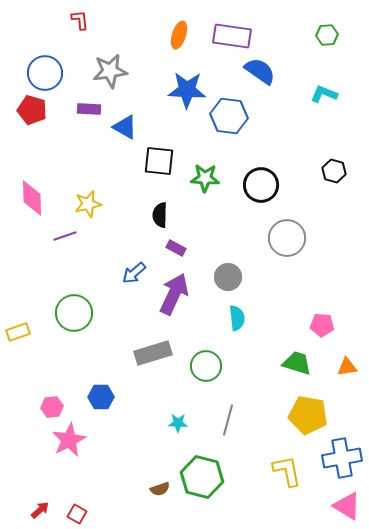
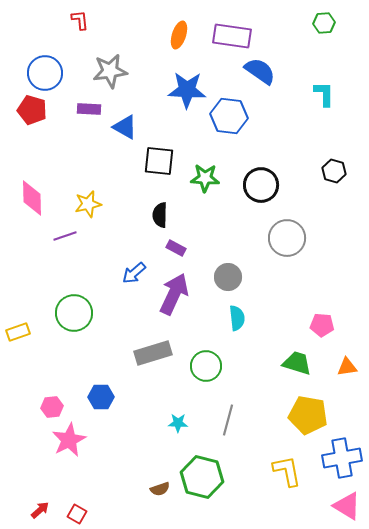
green hexagon at (327, 35): moved 3 px left, 12 px up
cyan L-shape at (324, 94): rotated 68 degrees clockwise
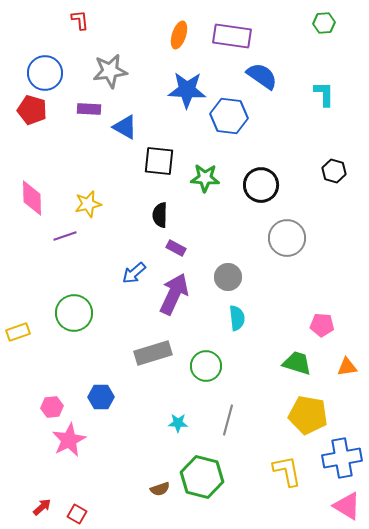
blue semicircle at (260, 71): moved 2 px right, 5 px down
red arrow at (40, 510): moved 2 px right, 3 px up
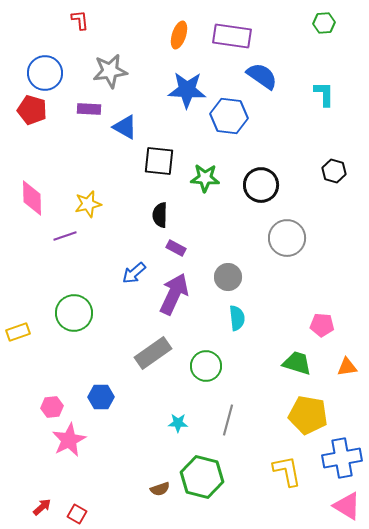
gray rectangle at (153, 353): rotated 18 degrees counterclockwise
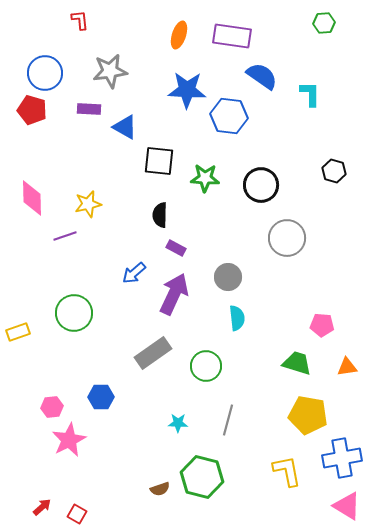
cyan L-shape at (324, 94): moved 14 px left
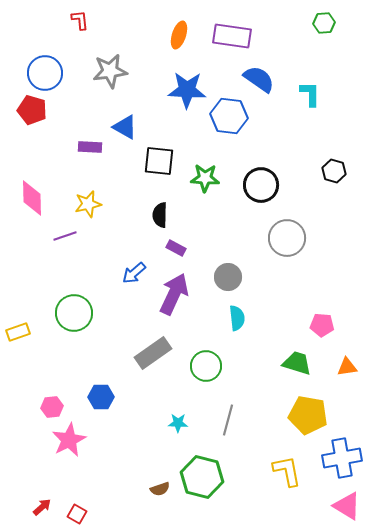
blue semicircle at (262, 76): moved 3 px left, 3 px down
purple rectangle at (89, 109): moved 1 px right, 38 px down
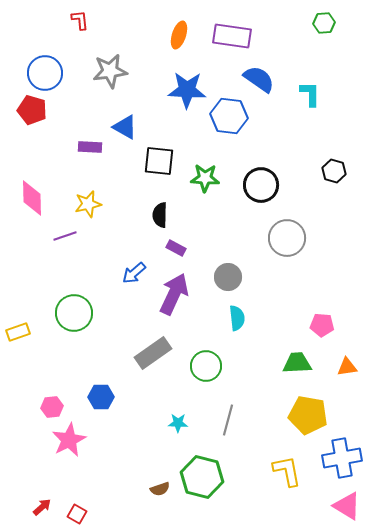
green trapezoid at (297, 363): rotated 20 degrees counterclockwise
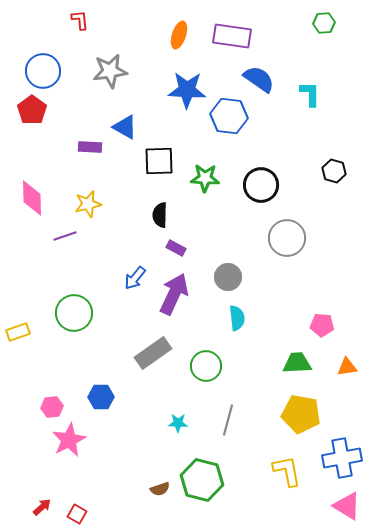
blue circle at (45, 73): moved 2 px left, 2 px up
red pentagon at (32, 110): rotated 20 degrees clockwise
black square at (159, 161): rotated 8 degrees counterclockwise
blue arrow at (134, 273): moved 1 px right, 5 px down; rotated 10 degrees counterclockwise
yellow pentagon at (308, 415): moved 7 px left, 1 px up
green hexagon at (202, 477): moved 3 px down
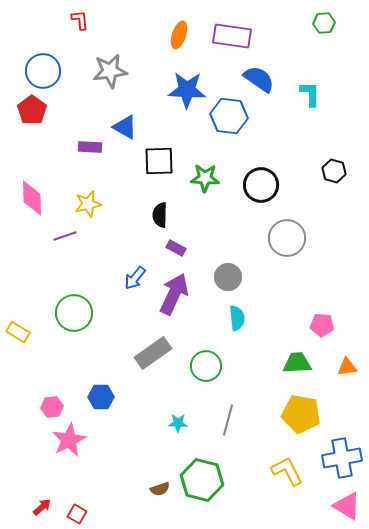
yellow rectangle at (18, 332): rotated 50 degrees clockwise
yellow L-shape at (287, 471): rotated 16 degrees counterclockwise
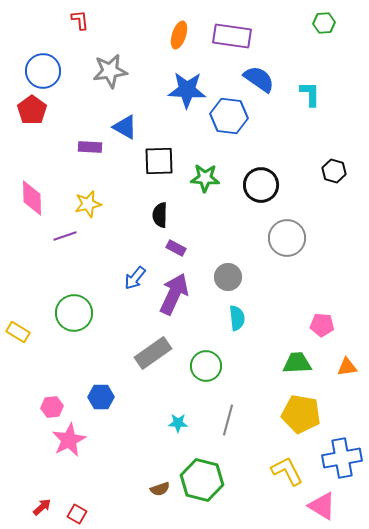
pink triangle at (347, 506): moved 25 px left
